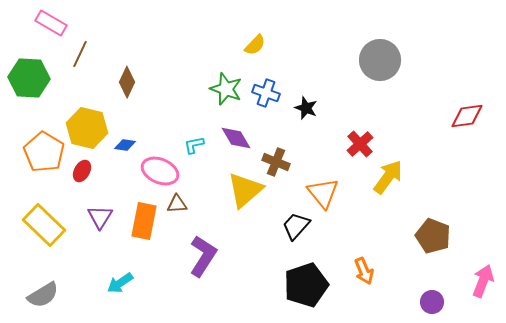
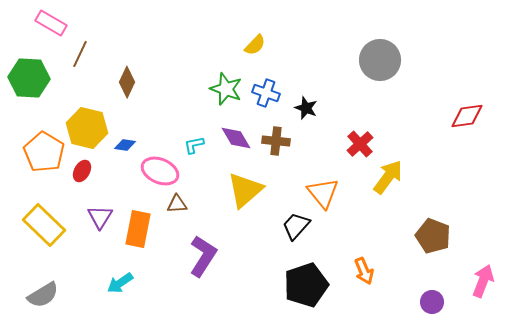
brown cross: moved 21 px up; rotated 16 degrees counterclockwise
orange rectangle: moved 6 px left, 8 px down
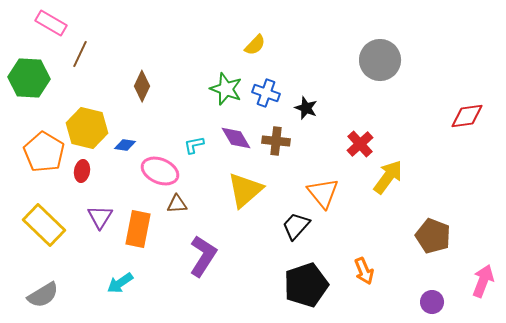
brown diamond: moved 15 px right, 4 px down
red ellipse: rotated 20 degrees counterclockwise
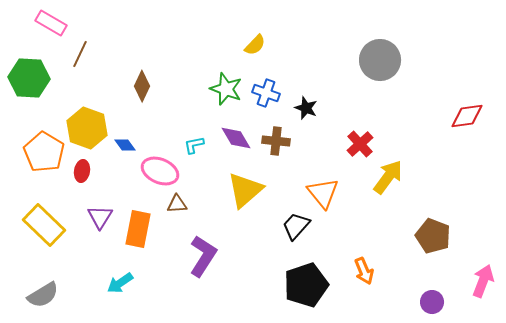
yellow hexagon: rotated 6 degrees clockwise
blue diamond: rotated 45 degrees clockwise
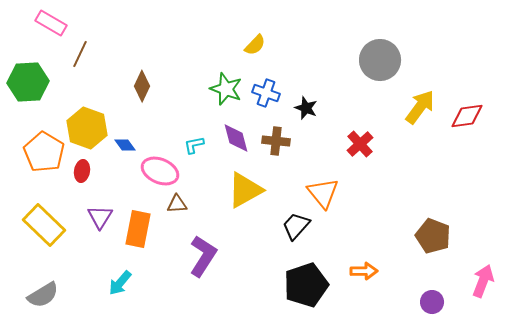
green hexagon: moved 1 px left, 4 px down; rotated 6 degrees counterclockwise
purple diamond: rotated 16 degrees clockwise
yellow arrow: moved 32 px right, 70 px up
yellow triangle: rotated 12 degrees clockwise
orange arrow: rotated 68 degrees counterclockwise
cyan arrow: rotated 16 degrees counterclockwise
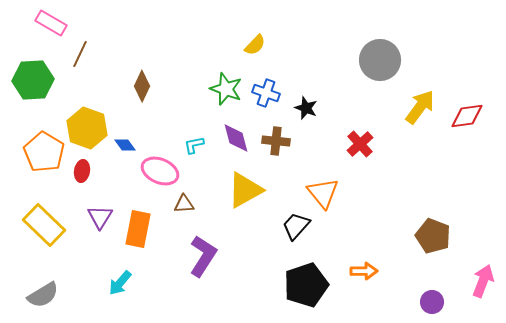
green hexagon: moved 5 px right, 2 px up
brown triangle: moved 7 px right
